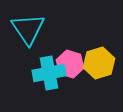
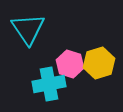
cyan cross: moved 11 px down
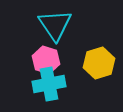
cyan triangle: moved 27 px right, 4 px up
pink hexagon: moved 24 px left, 4 px up
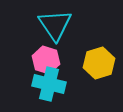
cyan cross: rotated 24 degrees clockwise
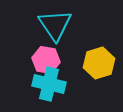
pink hexagon: rotated 8 degrees counterclockwise
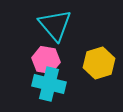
cyan triangle: rotated 6 degrees counterclockwise
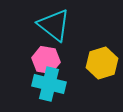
cyan triangle: moved 1 px left; rotated 12 degrees counterclockwise
yellow hexagon: moved 3 px right
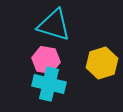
cyan triangle: rotated 21 degrees counterclockwise
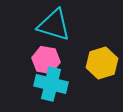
cyan cross: moved 2 px right
